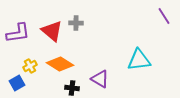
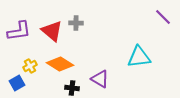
purple line: moved 1 px left, 1 px down; rotated 12 degrees counterclockwise
purple L-shape: moved 1 px right, 2 px up
cyan triangle: moved 3 px up
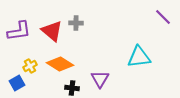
purple triangle: rotated 30 degrees clockwise
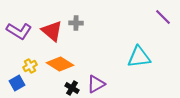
purple L-shape: rotated 40 degrees clockwise
purple triangle: moved 4 px left, 5 px down; rotated 30 degrees clockwise
black cross: rotated 24 degrees clockwise
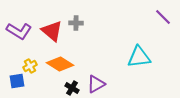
blue square: moved 2 px up; rotated 21 degrees clockwise
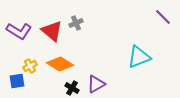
gray cross: rotated 24 degrees counterclockwise
cyan triangle: rotated 15 degrees counterclockwise
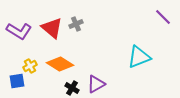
gray cross: moved 1 px down
red triangle: moved 3 px up
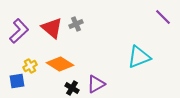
purple L-shape: rotated 75 degrees counterclockwise
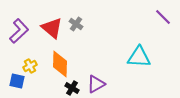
gray cross: rotated 32 degrees counterclockwise
cyan triangle: rotated 25 degrees clockwise
orange diamond: rotated 60 degrees clockwise
blue square: rotated 21 degrees clockwise
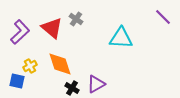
gray cross: moved 5 px up
purple L-shape: moved 1 px right, 1 px down
cyan triangle: moved 18 px left, 19 px up
orange diamond: rotated 20 degrees counterclockwise
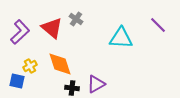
purple line: moved 5 px left, 8 px down
black cross: rotated 24 degrees counterclockwise
